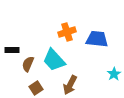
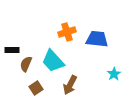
cyan trapezoid: moved 1 px left, 1 px down
brown semicircle: moved 2 px left
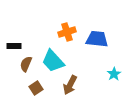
black rectangle: moved 2 px right, 4 px up
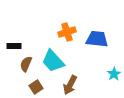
brown square: moved 1 px up
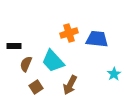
orange cross: moved 2 px right, 1 px down
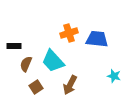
cyan star: moved 2 px down; rotated 24 degrees counterclockwise
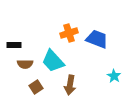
blue trapezoid: rotated 15 degrees clockwise
black rectangle: moved 1 px up
brown semicircle: moved 1 px left; rotated 112 degrees counterclockwise
cyan star: rotated 16 degrees clockwise
brown arrow: rotated 18 degrees counterclockwise
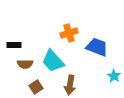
blue trapezoid: moved 8 px down
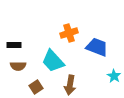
brown semicircle: moved 7 px left, 2 px down
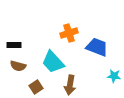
cyan trapezoid: moved 1 px down
brown semicircle: rotated 14 degrees clockwise
cyan star: rotated 24 degrees counterclockwise
